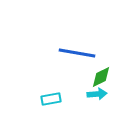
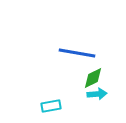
green diamond: moved 8 px left, 1 px down
cyan rectangle: moved 7 px down
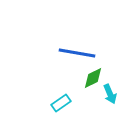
cyan arrow: moved 13 px right; rotated 72 degrees clockwise
cyan rectangle: moved 10 px right, 3 px up; rotated 24 degrees counterclockwise
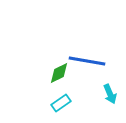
blue line: moved 10 px right, 8 px down
green diamond: moved 34 px left, 5 px up
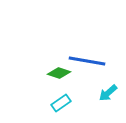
green diamond: rotated 45 degrees clockwise
cyan arrow: moved 2 px left, 1 px up; rotated 72 degrees clockwise
